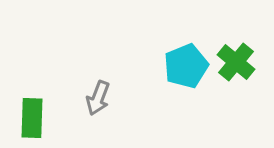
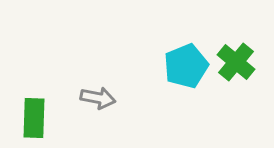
gray arrow: rotated 100 degrees counterclockwise
green rectangle: moved 2 px right
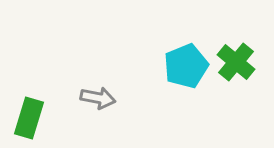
green rectangle: moved 5 px left; rotated 15 degrees clockwise
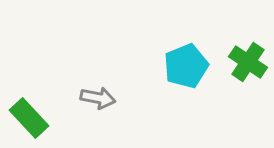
green cross: moved 12 px right; rotated 6 degrees counterclockwise
green rectangle: rotated 60 degrees counterclockwise
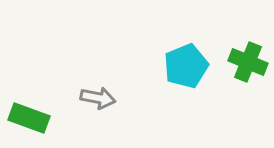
green cross: rotated 12 degrees counterclockwise
green rectangle: rotated 27 degrees counterclockwise
